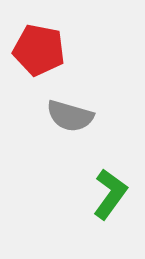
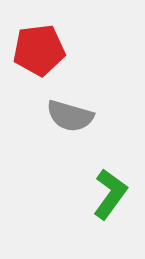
red pentagon: rotated 18 degrees counterclockwise
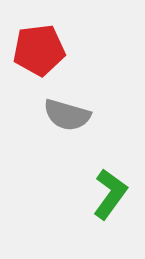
gray semicircle: moved 3 px left, 1 px up
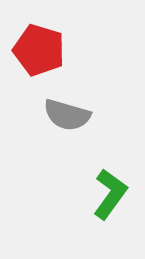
red pentagon: rotated 24 degrees clockwise
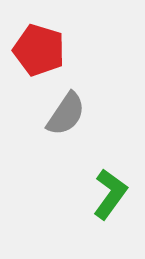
gray semicircle: moved 1 px left, 1 px up; rotated 72 degrees counterclockwise
